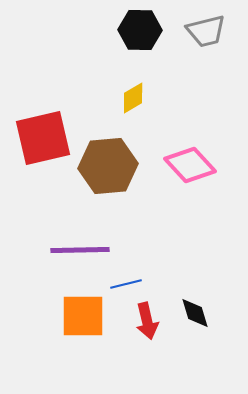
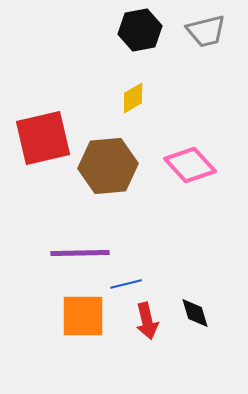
black hexagon: rotated 12 degrees counterclockwise
purple line: moved 3 px down
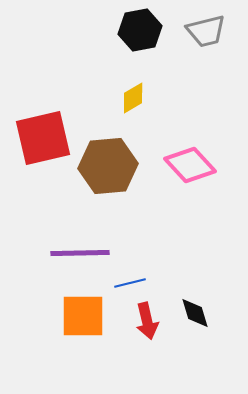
blue line: moved 4 px right, 1 px up
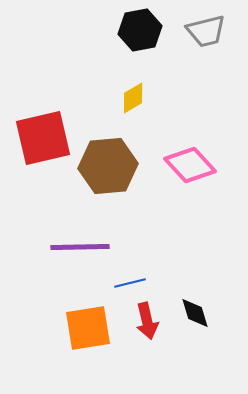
purple line: moved 6 px up
orange square: moved 5 px right, 12 px down; rotated 9 degrees counterclockwise
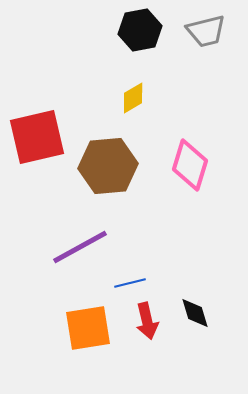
red square: moved 6 px left, 1 px up
pink diamond: rotated 60 degrees clockwise
purple line: rotated 28 degrees counterclockwise
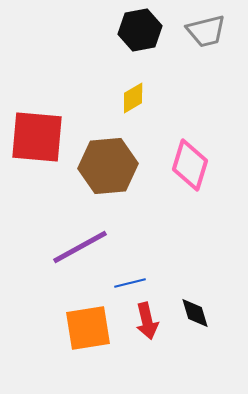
red square: rotated 18 degrees clockwise
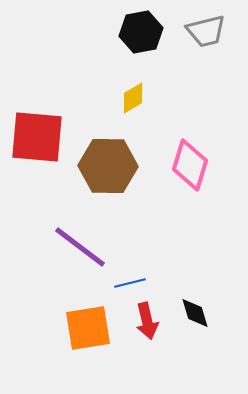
black hexagon: moved 1 px right, 2 px down
brown hexagon: rotated 6 degrees clockwise
purple line: rotated 66 degrees clockwise
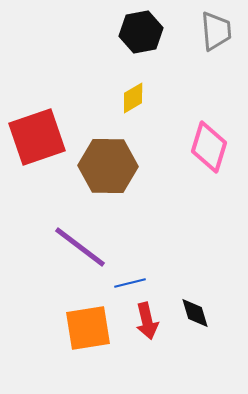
gray trapezoid: moved 10 px right; rotated 81 degrees counterclockwise
red square: rotated 24 degrees counterclockwise
pink diamond: moved 19 px right, 18 px up
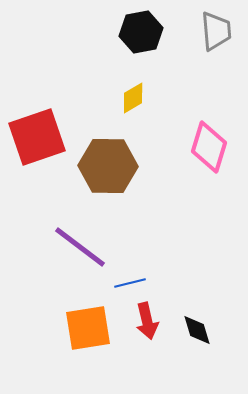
black diamond: moved 2 px right, 17 px down
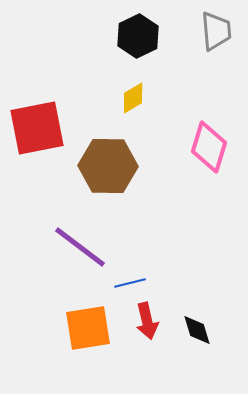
black hexagon: moved 3 px left, 4 px down; rotated 15 degrees counterclockwise
red square: moved 9 px up; rotated 8 degrees clockwise
